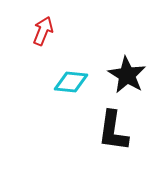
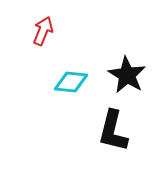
black L-shape: rotated 6 degrees clockwise
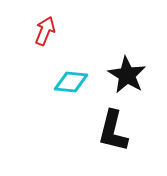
red arrow: moved 2 px right
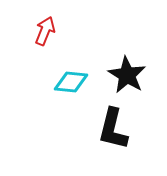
black L-shape: moved 2 px up
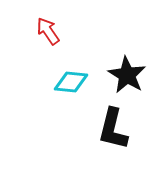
red arrow: moved 3 px right; rotated 56 degrees counterclockwise
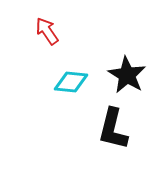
red arrow: moved 1 px left
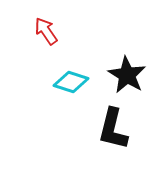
red arrow: moved 1 px left
cyan diamond: rotated 12 degrees clockwise
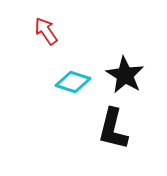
black star: moved 2 px left
cyan diamond: moved 2 px right
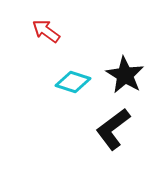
red arrow: rotated 20 degrees counterclockwise
black L-shape: rotated 39 degrees clockwise
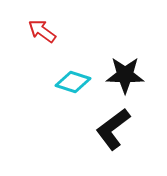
red arrow: moved 4 px left
black star: rotated 30 degrees counterclockwise
